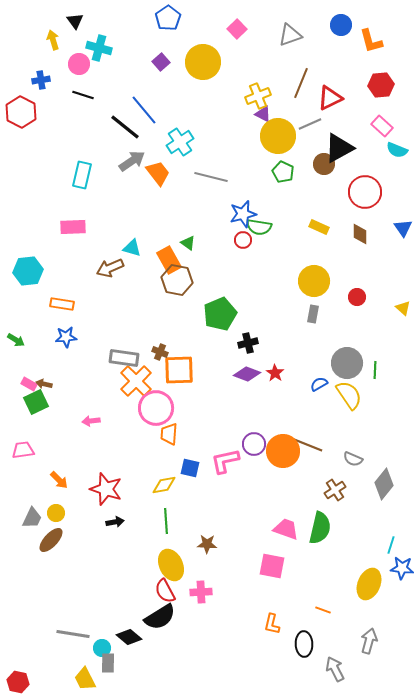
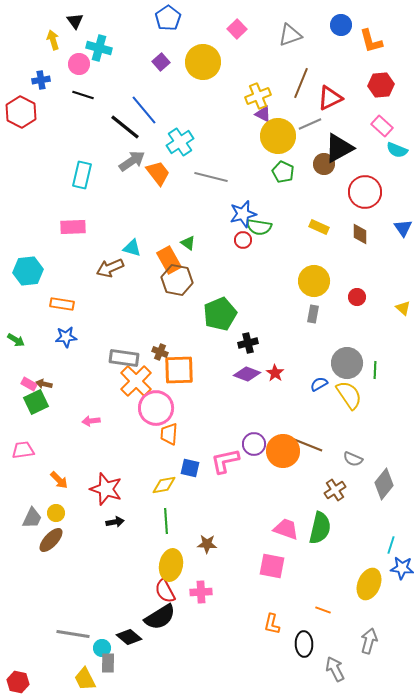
yellow ellipse at (171, 565): rotated 36 degrees clockwise
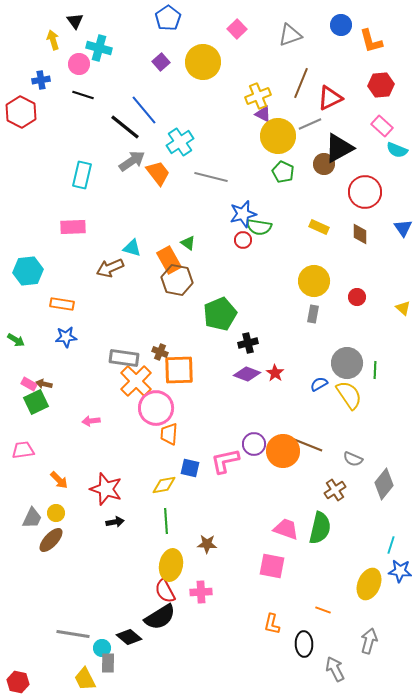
blue star at (402, 568): moved 2 px left, 3 px down
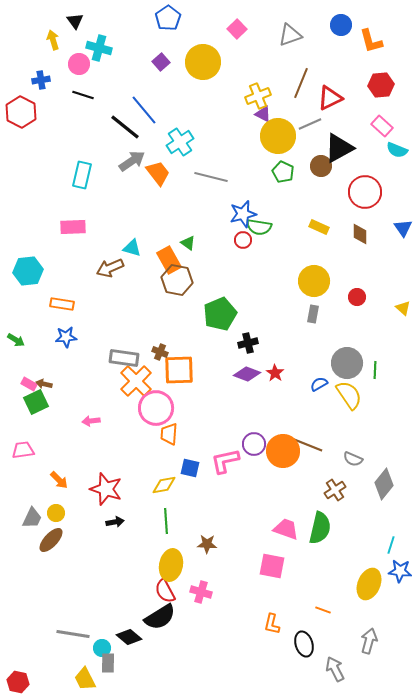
brown circle at (324, 164): moved 3 px left, 2 px down
pink cross at (201, 592): rotated 20 degrees clockwise
black ellipse at (304, 644): rotated 15 degrees counterclockwise
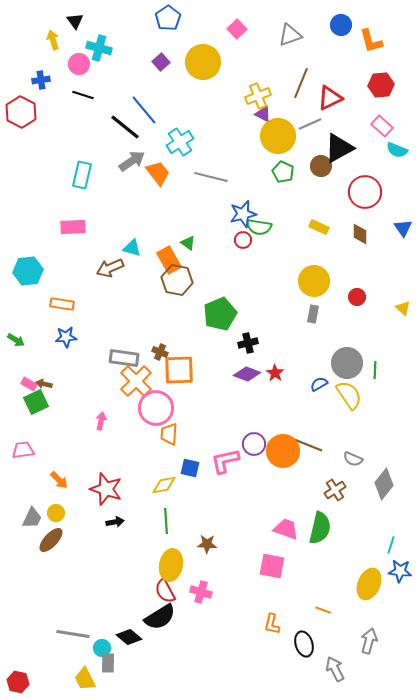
pink arrow at (91, 421): moved 10 px right; rotated 108 degrees clockwise
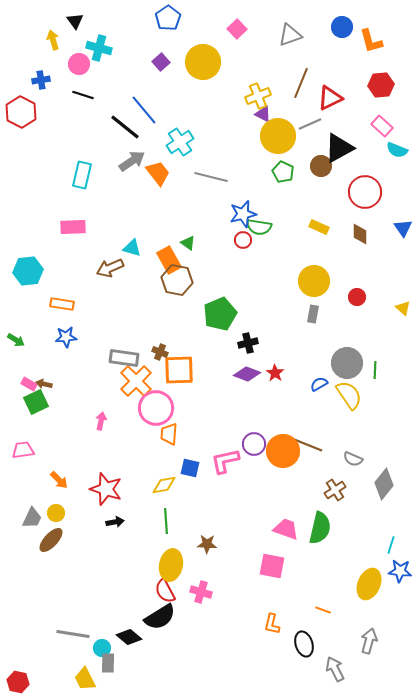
blue circle at (341, 25): moved 1 px right, 2 px down
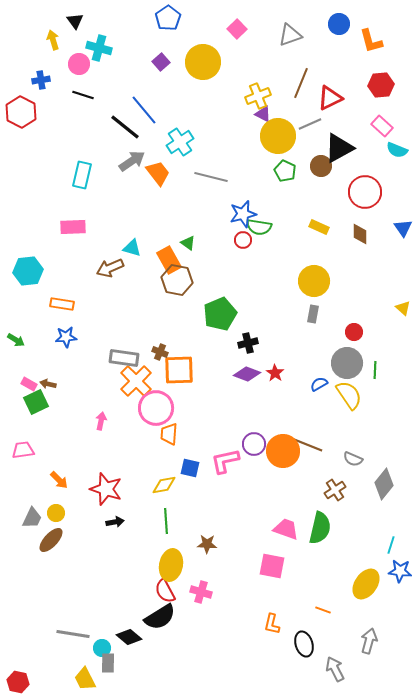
blue circle at (342, 27): moved 3 px left, 3 px up
green pentagon at (283, 172): moved 2 px right, 1 px up
red circle at (357, 297): moved 3 px left, 35 px down
brown arrow at (44, 384): moved 4 px right
yellow ellipse at (369, 584): moved 3 px left; rotated 12 degrees clockwise
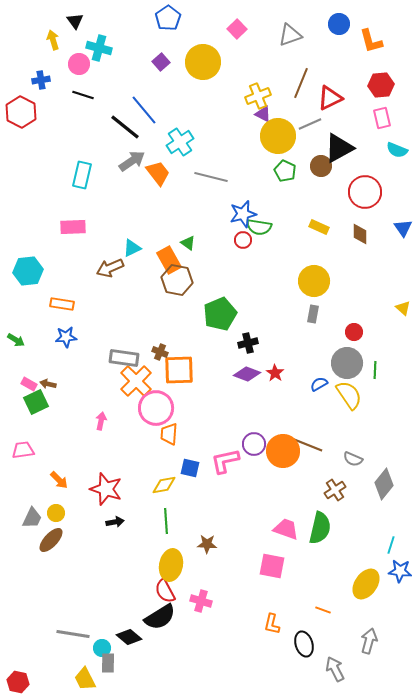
pink rectangle at (382, 126): moved 8 px up; rotated 35 degrees clockwise
cyan triangle at (132, 248): rotated 42 degrees counterclockwise
pink cross at (201, 592): moved 9 px down
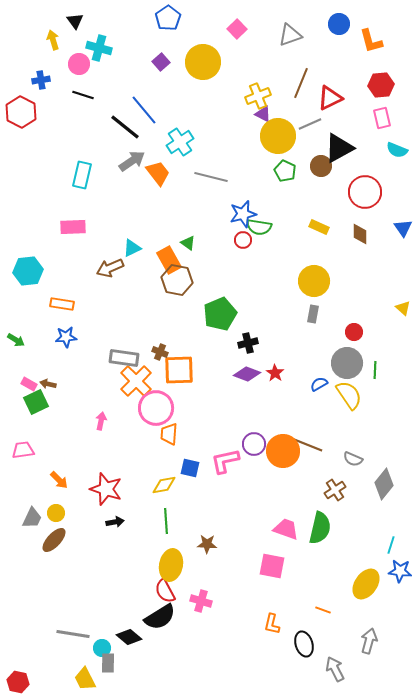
brown ellipse at (51, 540): moved 3 px right
